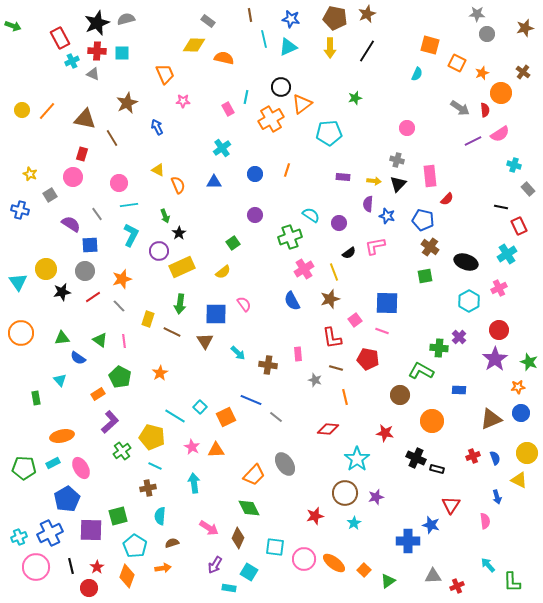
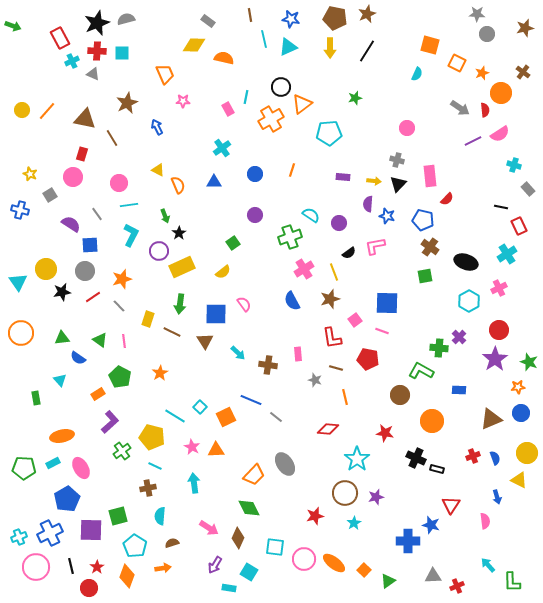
orange line at (287, 170): moved 5 px right
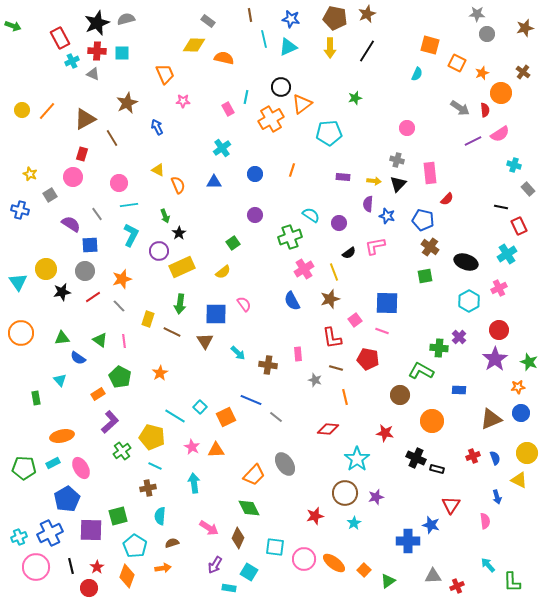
brown triangle at (85, 119): rotated 40 degrees counterclockwise
pink rectangle at (430, 176): moved 3 px up
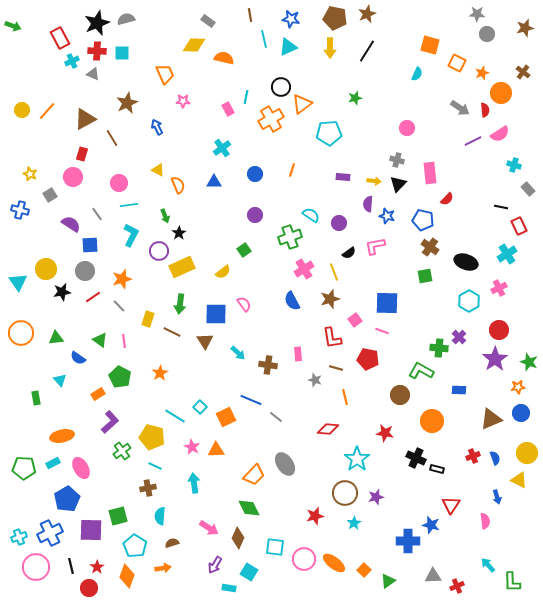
green square at (233, 243): moved 11 px right, 7 px down
green triangle at (62, 338): moved 6 px left
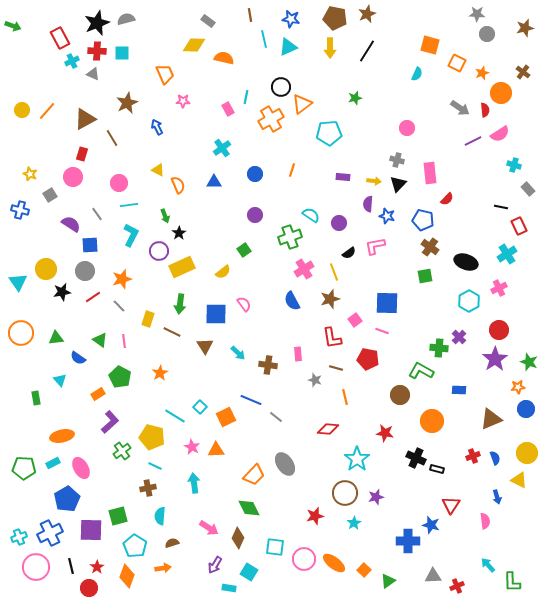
brown triangle at (205, 341): moved 5 px down
blue circle at (521, 413): moved 5 px right, 4 px up
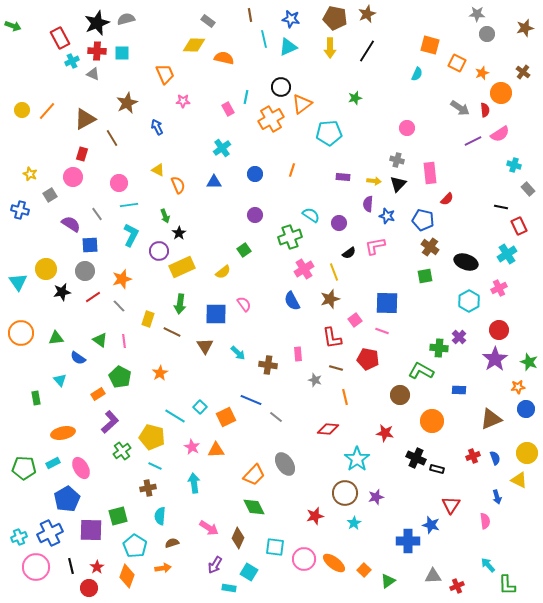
orange ellipse at (62, 436): moved 1 px right, 3 px up
green diamond at (249, 508): moved 5 px right, 1 px up
green L-shape at (512, 582): moved 5 px left, 3 px down
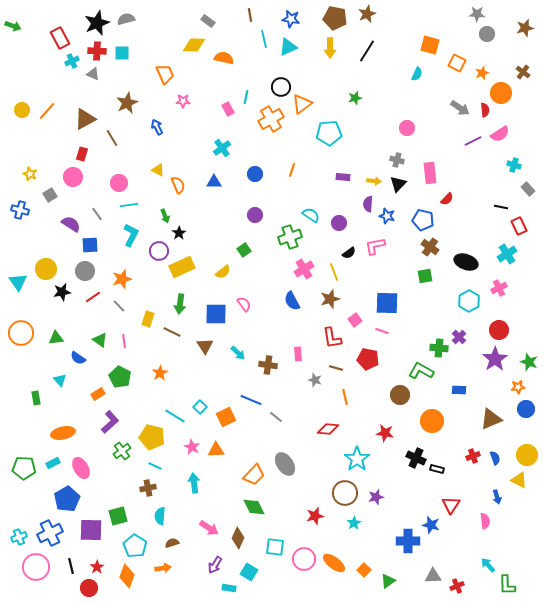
yellow circle at (527, 453): moved 2 px down
